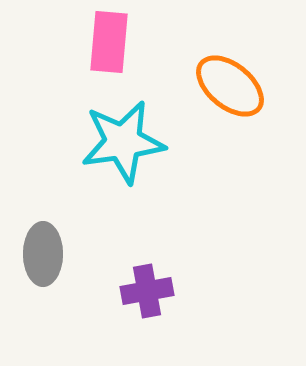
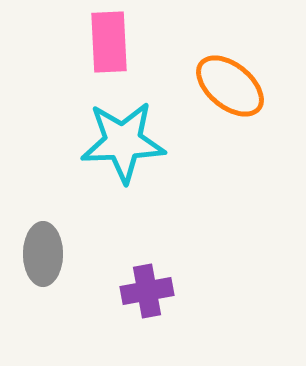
pink rectangle: rotated 8 degrees counterclockwise
cyan star: rotated 6 degrees clockwise
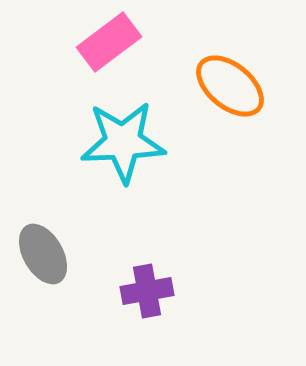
pink rectangle: rotated 56 degrees clockwise
gray ellipse: rotated 30 degrees counterclockwise
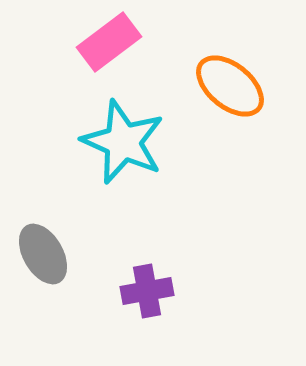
cyan star: rotated 26 degrees clockwise
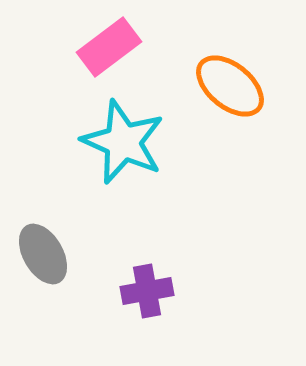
pink rectangle: moved 5 px down
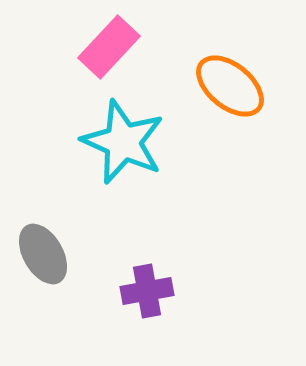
pink rectangle: rotated 10 degrees counterclockwise
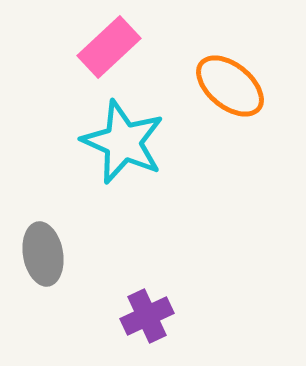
pink rectangle: rotated 4 degrees clockwise
gray ellipse: rotated 20 degrees clockwise
purple cross: moved 25 px down; rotated 15 degrees counterclockwise
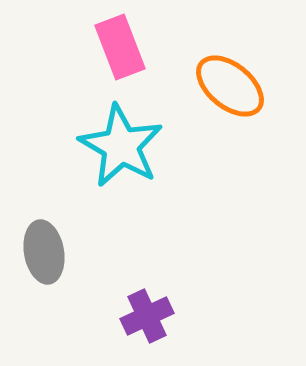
pink rectangle: moved 11 px right; rotated 68 degrees counterclockwise
cyan star: moved 2 px left, 4 px down; rotated 6 degrees clockwise
gray ellipse: moved 1 px right, 2 px up
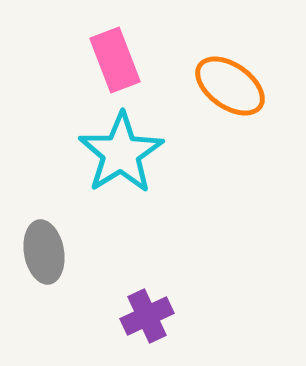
pink rectangle: moved 5 px left, 13 px down
orange ellipse: rotated 4 degrees counterclockwise
cyan star: moved 7 px down; rotated 10 degrees clockwise
